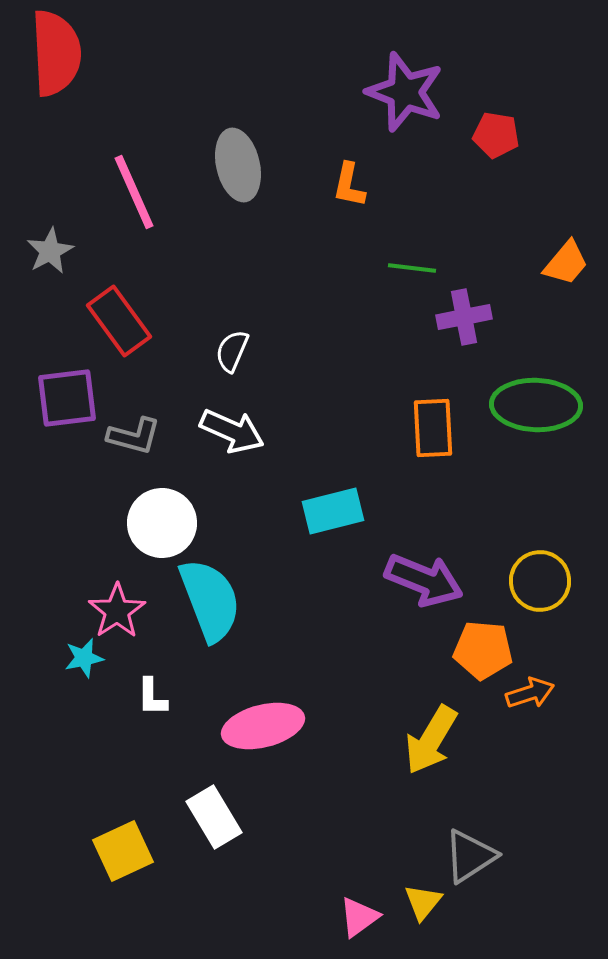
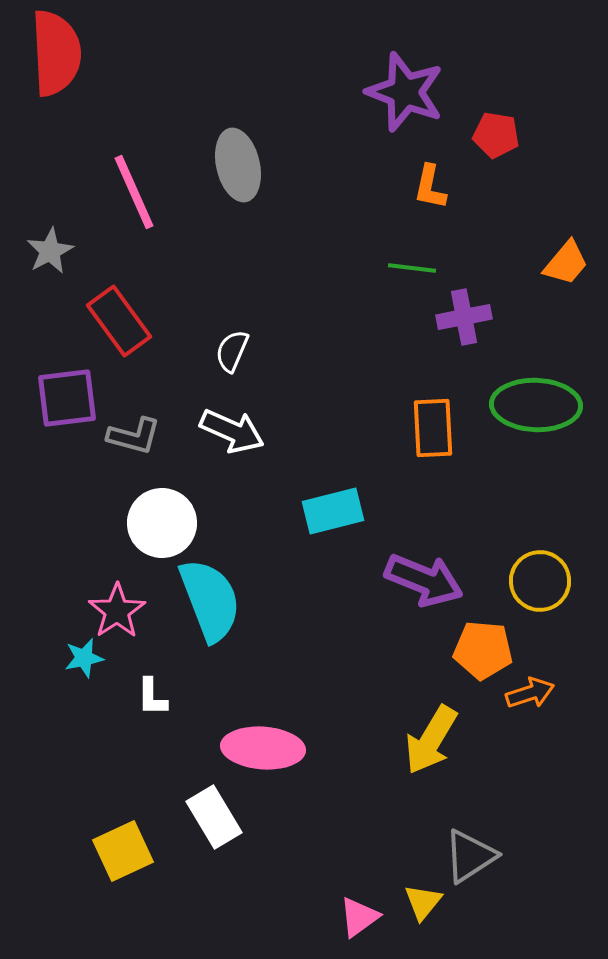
orange L-shape: moved 81 px right, 2 px down
pink ellipse: moved 22 px down; rotated 18 degrees clockwise
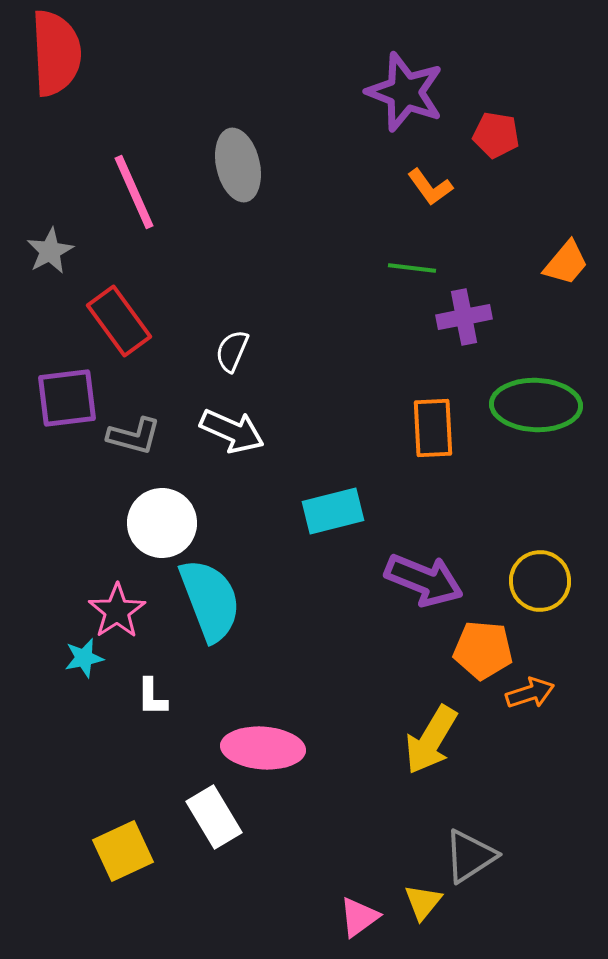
orange L-shape: rotated 48 degrees counterclockwise
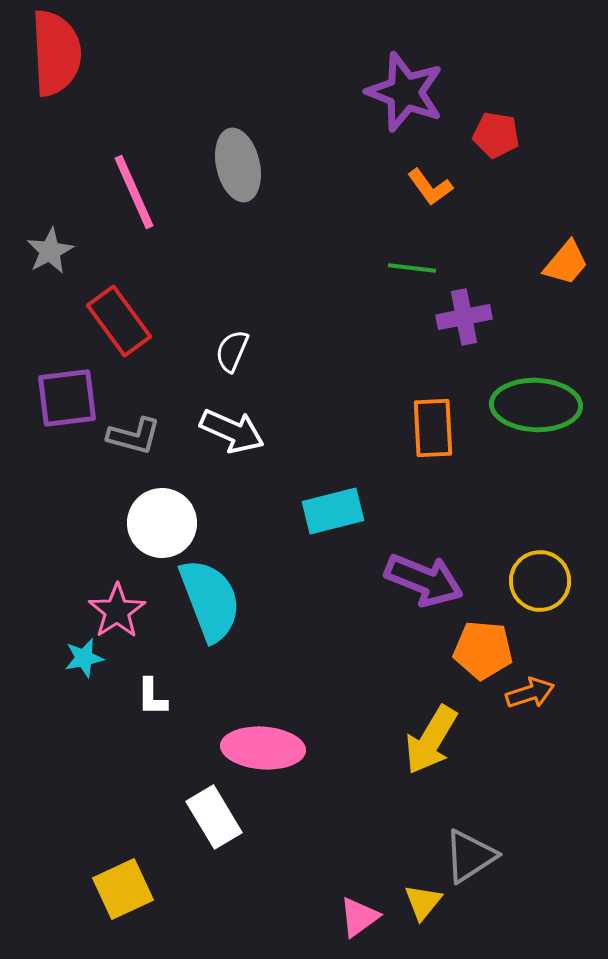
yellow square: moved 38 px down
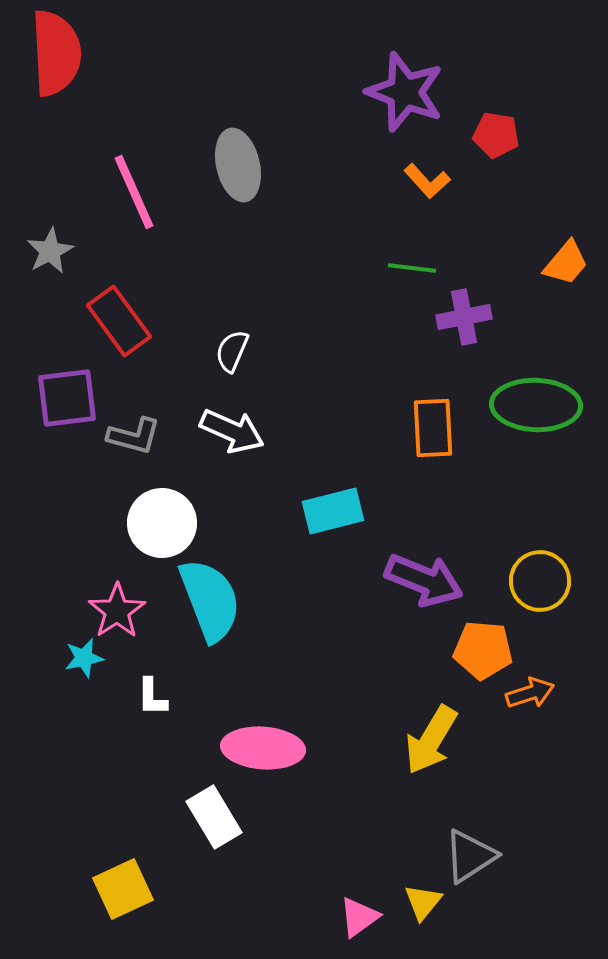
orange L-shape: moved 3 px left, 6 px up; rotated 6 degrees counterclockwise
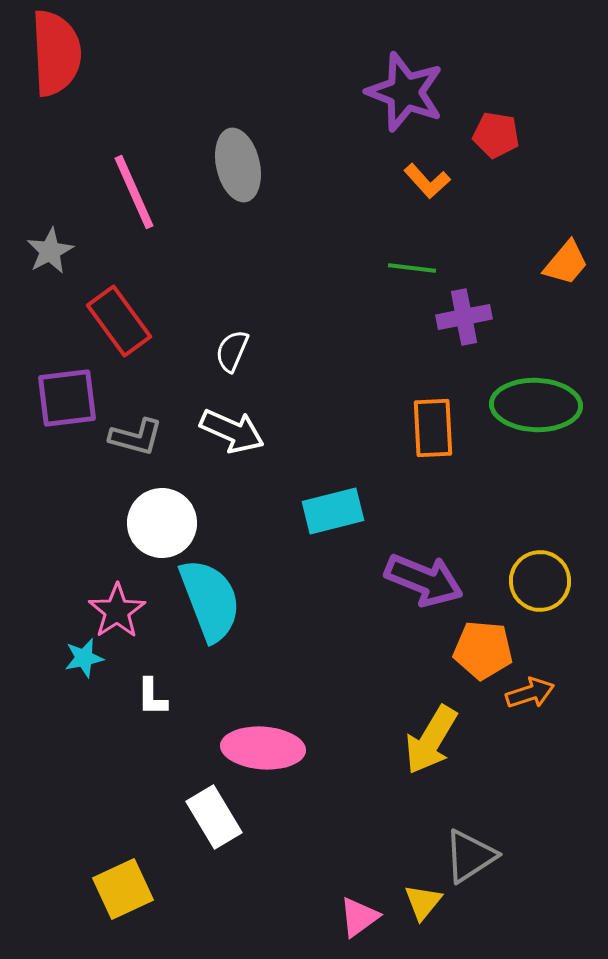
gray L-shape: moved 2 px right, 1 px down
